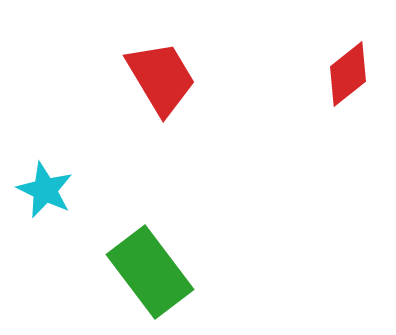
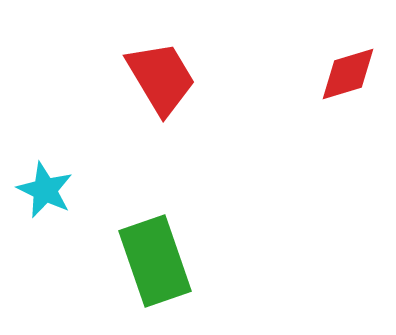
red diamond: rotated 22 degrees clockwise
green rectangle: moved 5 px right, 11 px up; rotated 18 degrees clockwise
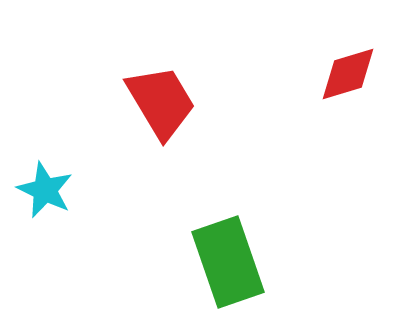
red trapezoid: moved 24 px down
green rectangle: moved 73 px right, 1 px down
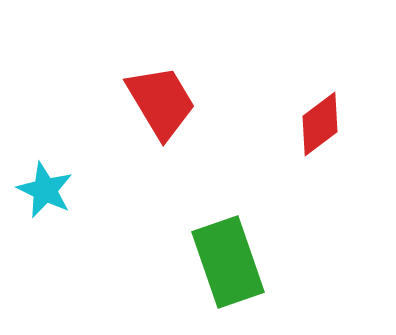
red diamond: moved 28 px left, 50 px down; rotated 20 degrees counterclockwise
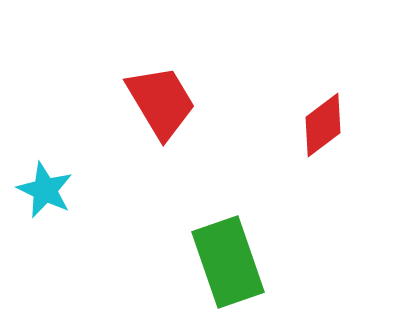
red diamond: moved 3 px right, 1 px down
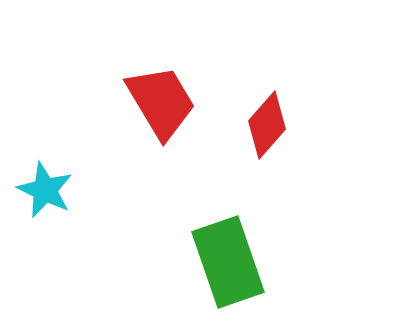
red diamond: moved 56 px left; rotated 12 degrees counterclockwise
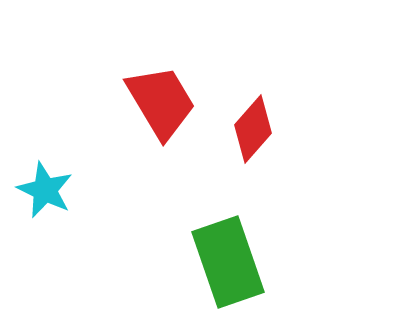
red diamond: moved 14 px left, 4 px down
